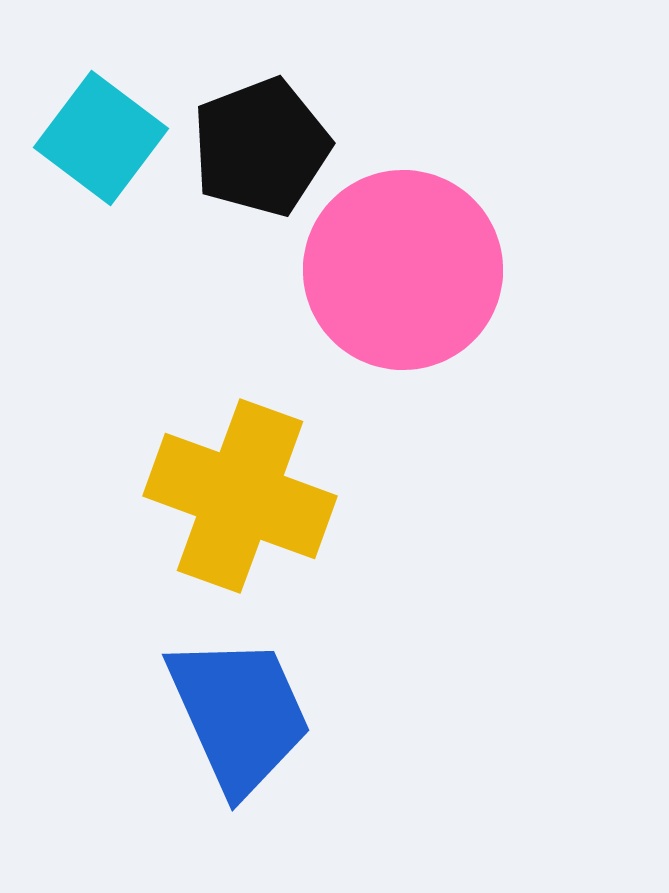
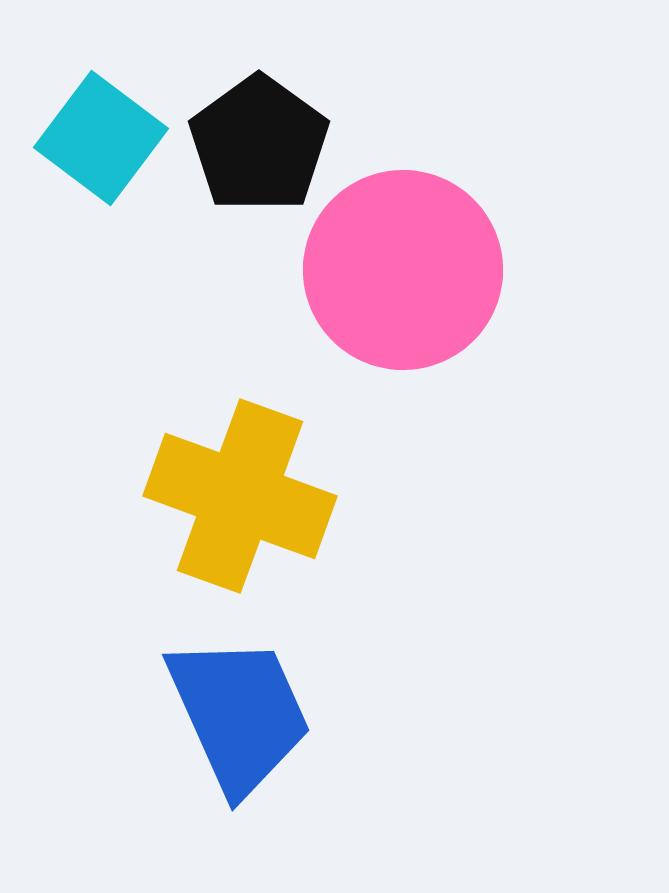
black pentagon: moved 2 px left, 3 px up; rotated 15 degrees counterclockwise
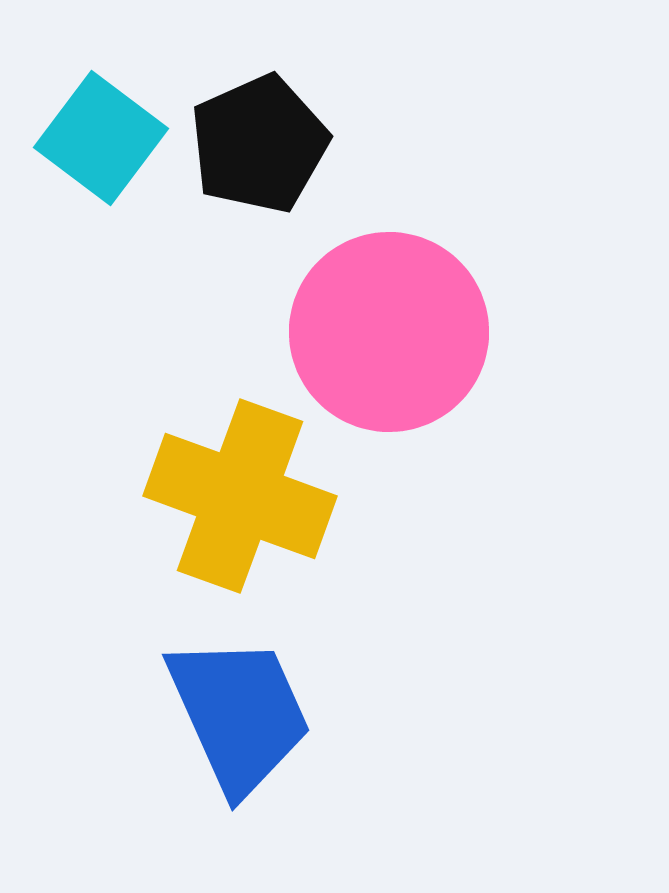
black pentagon: rotated 12 degrees clockwise
pink circle: moved 14 px left, 62 px down
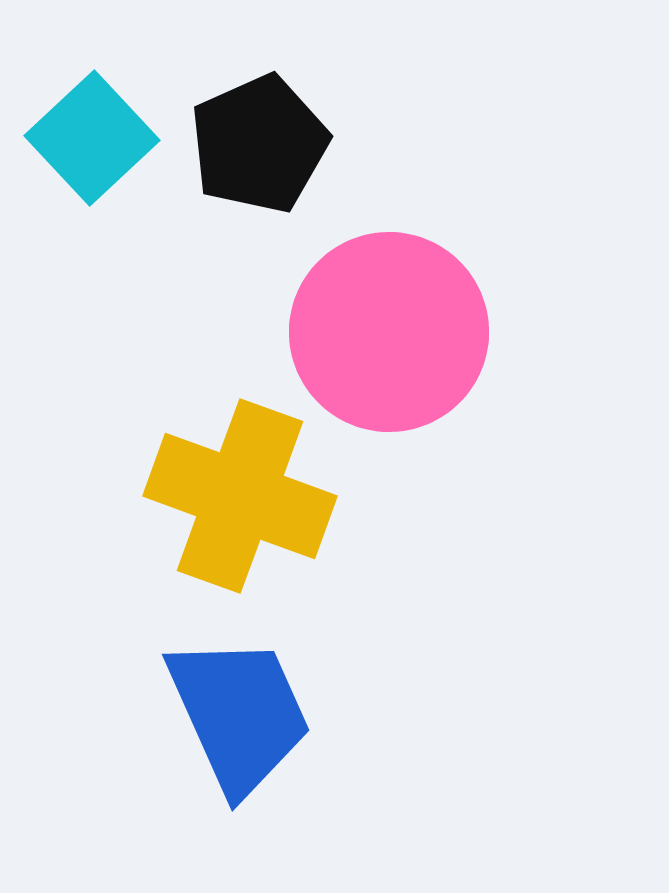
cyan square: moved 9 px left; rotated 10 degrees clockwise
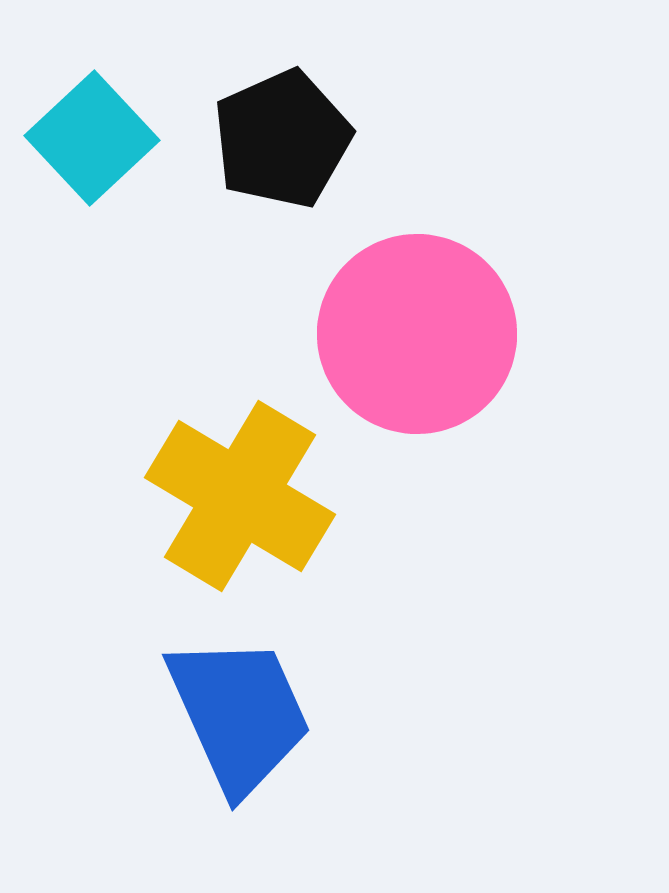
black pentagon: moved 23 px right, 5 px up
pink circle: moved 28 px right, 2 px down
yellow cross: rotated 11 degrees clockwise
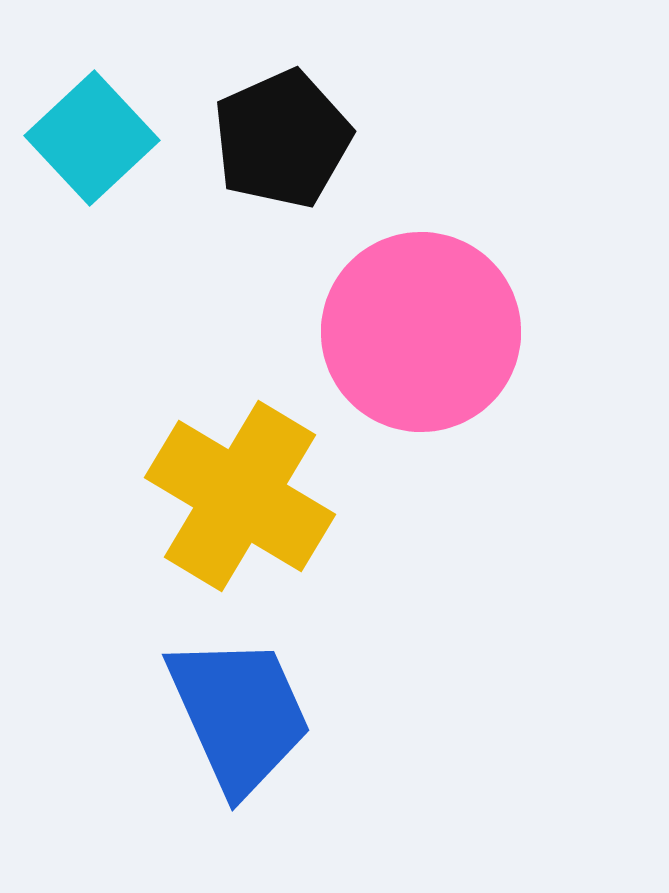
pink circle: moved 4 px right, 2 px up
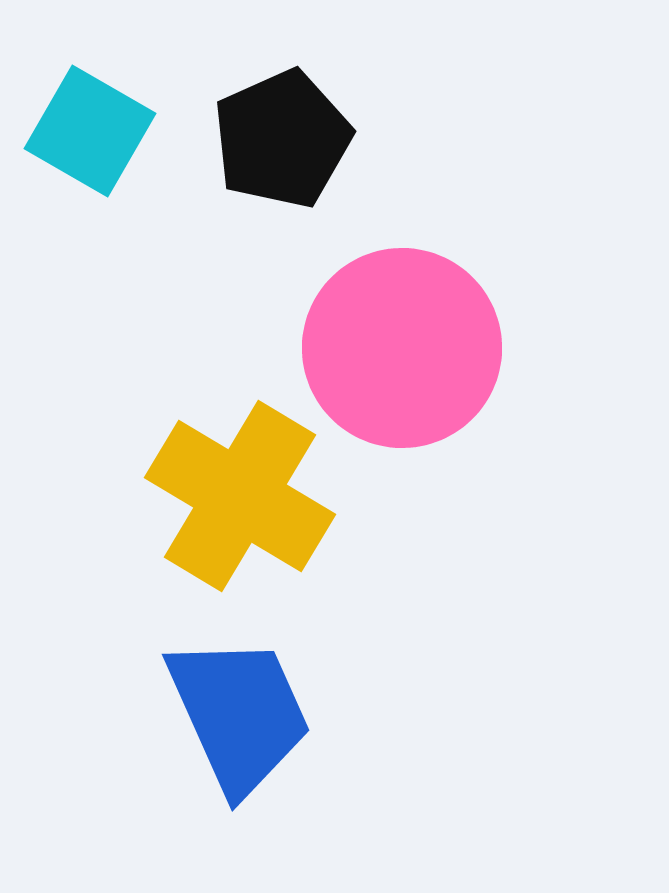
cyan square: moved 2 px left, 7 px up; rotated 17 degrees counterclockwise
pink circle: moved 19 px left, 16 px down
